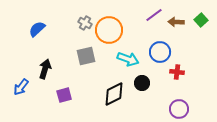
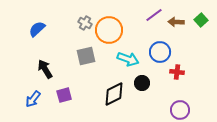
black arrow: rotated 48 degrees counterclockwise
blue arrow: moved 12 px right, 12 px down
purple circle: moved 1 px right, 1 px down
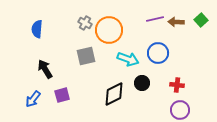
purple line: moved 1 px right, 4 px down; rotated 24 degrees clockwise
blue semicircle: rotated 42 degrees counterclockwise
blue circle: moved 2 px left, 1 px down
red cross: moved 13 px down
purple square: moved 2 px left
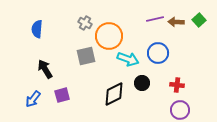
green square: moved 2 px left
orange circle: moved 6 px down
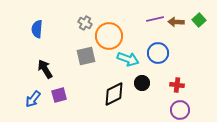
purple square: moved 3 px left
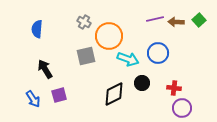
gray cross: moved 1 px left, 1 px up
red cross: moved 3 px left, 3 px down
blue arrow: rotated 72 degrees counterclockwise
purple circle: moved 2 px right, 2 px up
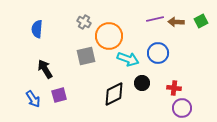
green square: moved 2 px right, 1 px down; rotated 16 degrees clockwise
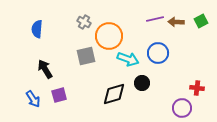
red cross: moved 23 px right
black diamond: rotated 10 degrees clockwise
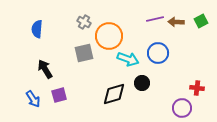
gray square: moved 2 px left, 3 px up
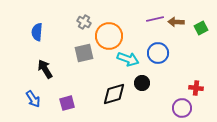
green square: moved 7 px down
blue semicircle: moved 3 px down
red cross: moved 1 px left
purple square: moved 8 px right, 8 px down
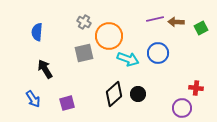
black circle: moved 4 px left, 11 px down
black diamond: rotated 25 degrees counterclockwise
